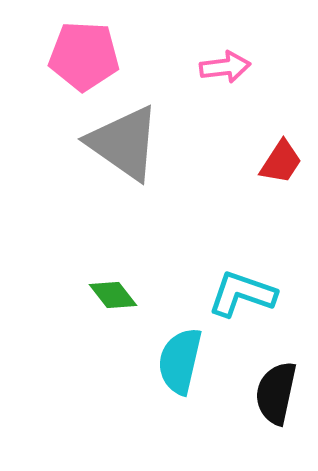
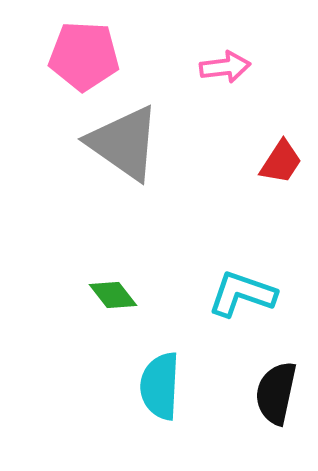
cyan semicircle: moved 20 px left, 25 px down; rotated 10 degrees counterclockwise
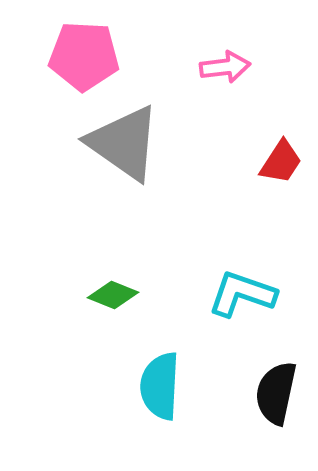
green diamond: rotated 30 degrees counterclockwise
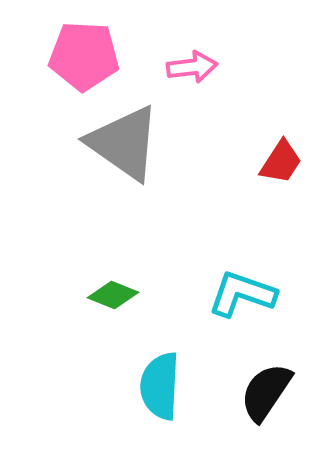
pink arrow: moved 33 px left
black semicircle: moved 10 px left, 1 px up; rotated 22 degrees clockwise
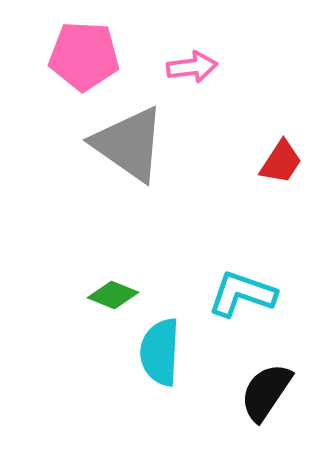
gray triangle: moved 5 px right, 1 px down
cyan semicircle: moved 34 px up
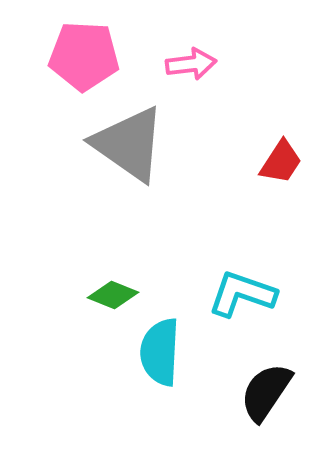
pink arrow: moved 1 px left, 3 px up
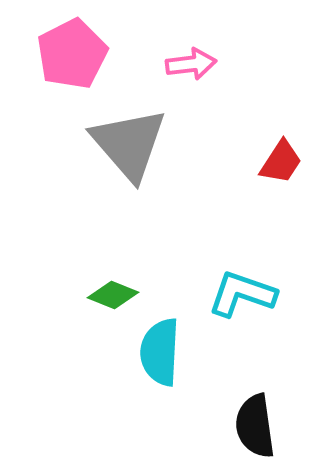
pink pentagon: moved 12 px left, 2 px up; rotated 30 degrees counterclockwise
gray triangle: rotated 14 degrees clockwise
black semicircle: moved 11 px left, 34 px down; rotated 42 degrees counterclockwise
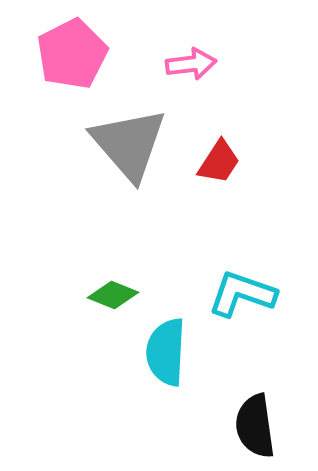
red trapezoid: moved 62 px left
cyan semicircle: moved 6 px right
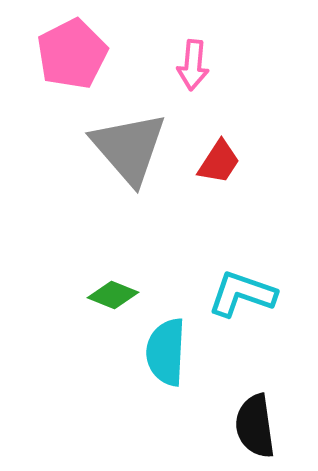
pink arrow: moved 2 px right, 1 px down; rotated 102 degrees clockwise
gray triangle: moved 4 px down
